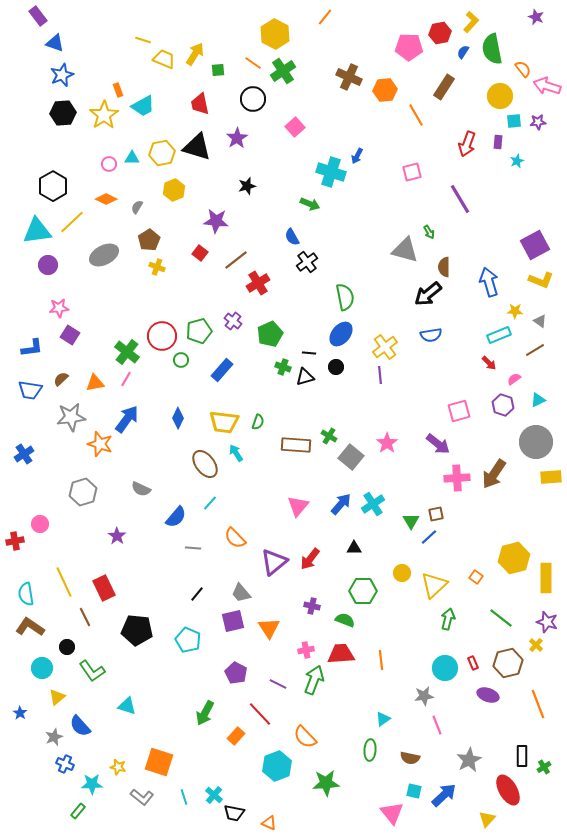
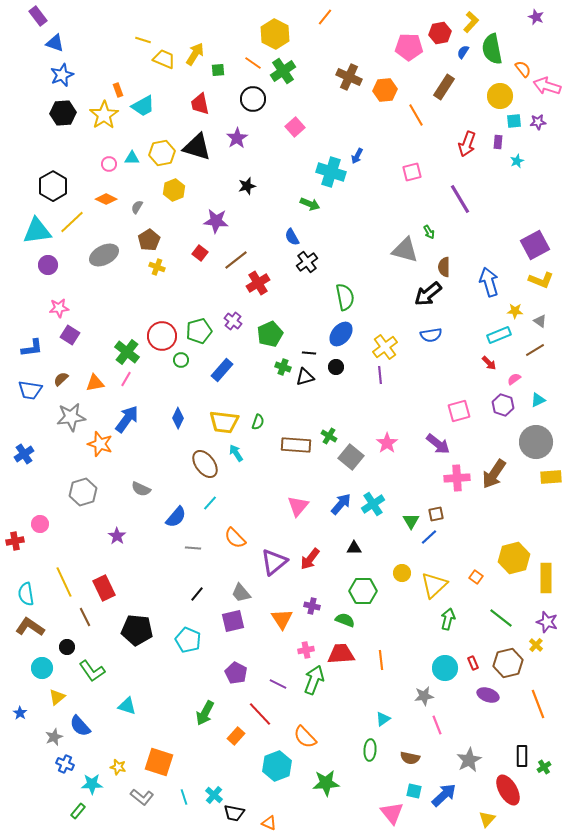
orange triangle at (269, 628): moved 13 px right, 9 px up
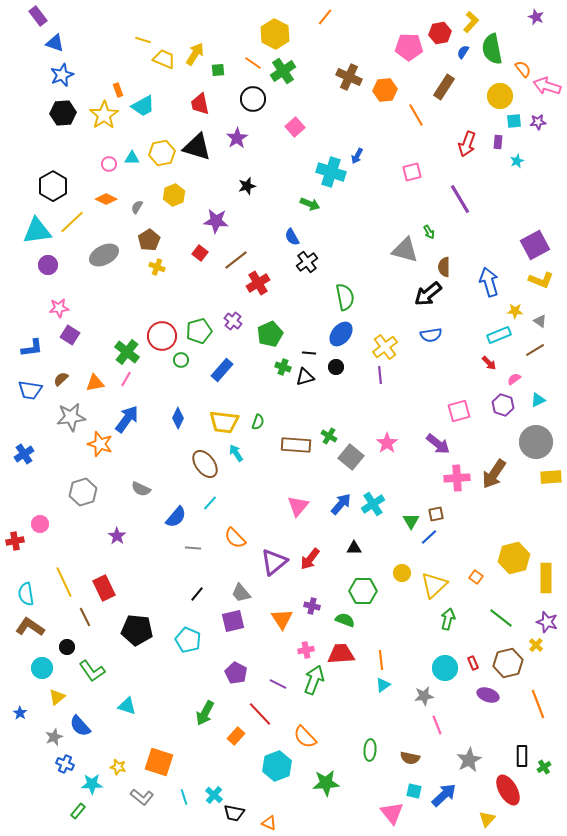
yellow hexagon at (174, 190): moved 5 px down
cyan triangle at (383, 719): moved 34 px up
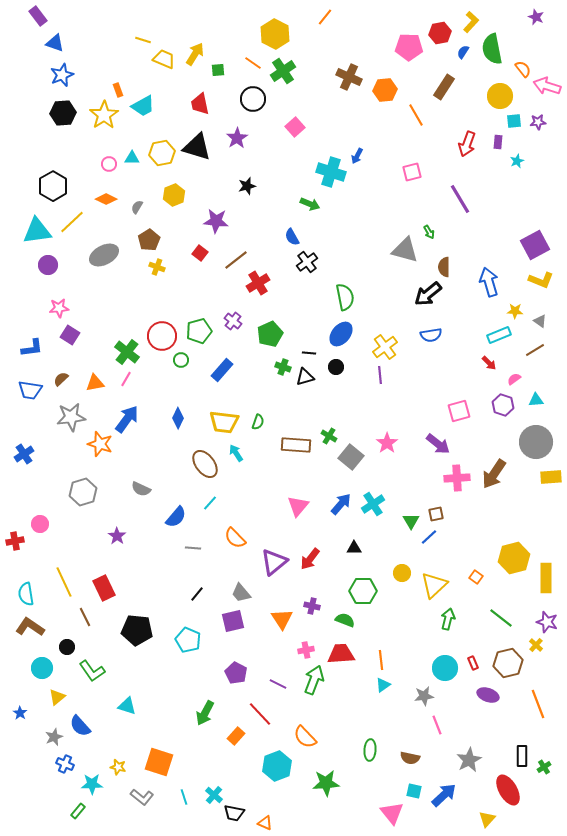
cyan triangle at (538, 400): moved 2 px left; rotated 21 degrees clockwise
orange triangle at (269, 823): moved 4 px left
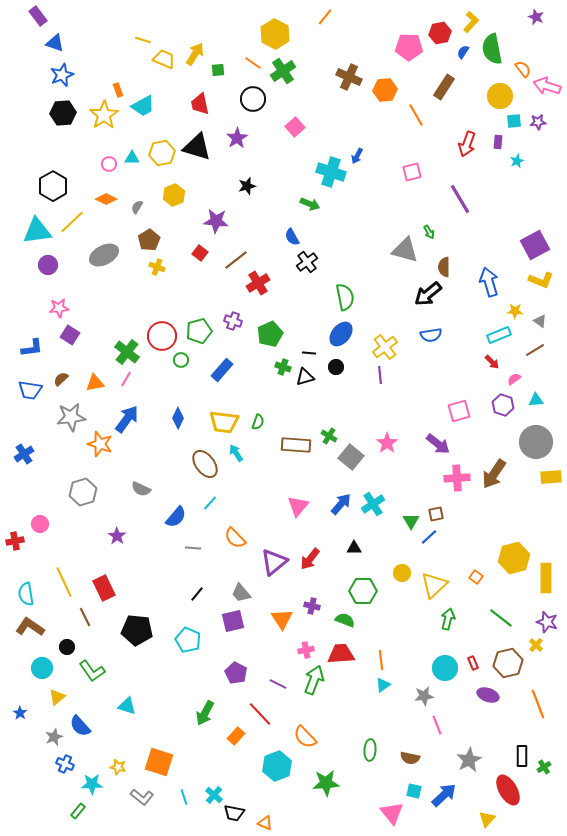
purple cross at (233, 321): rotated 18 degrees counterclockwise
red arrow at (489, 363): moved 3 px right, 1 px up
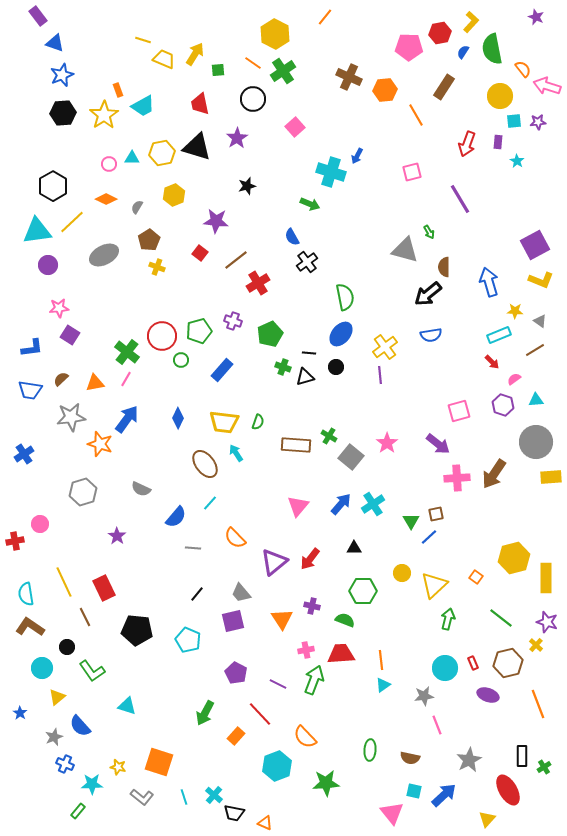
cyan star at (517, 161): rotated 16 degrees counterclockwise
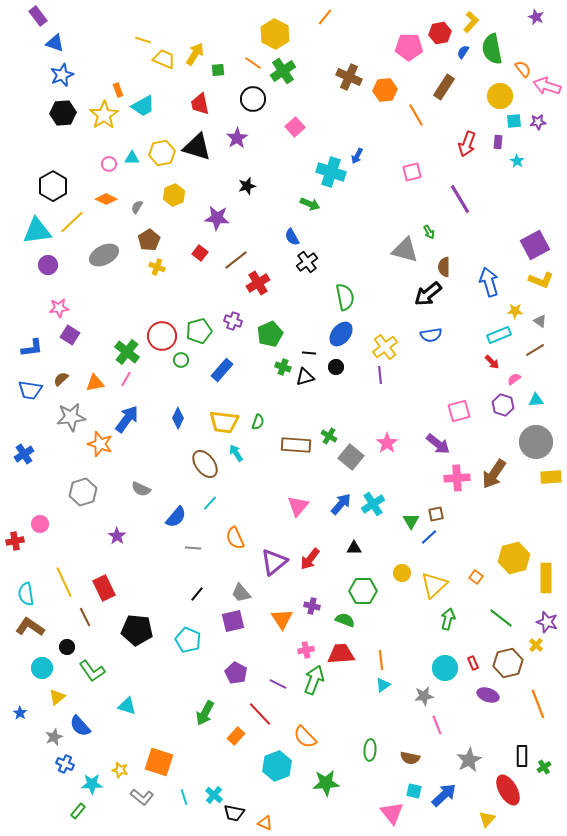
purple star at (216, 221): moved 1 px right, 3 px up
orange semicircle at (235, 538): rotated 20 degrees clockwise
yellow star at (118, 767): moved 2 px right, 3 px down
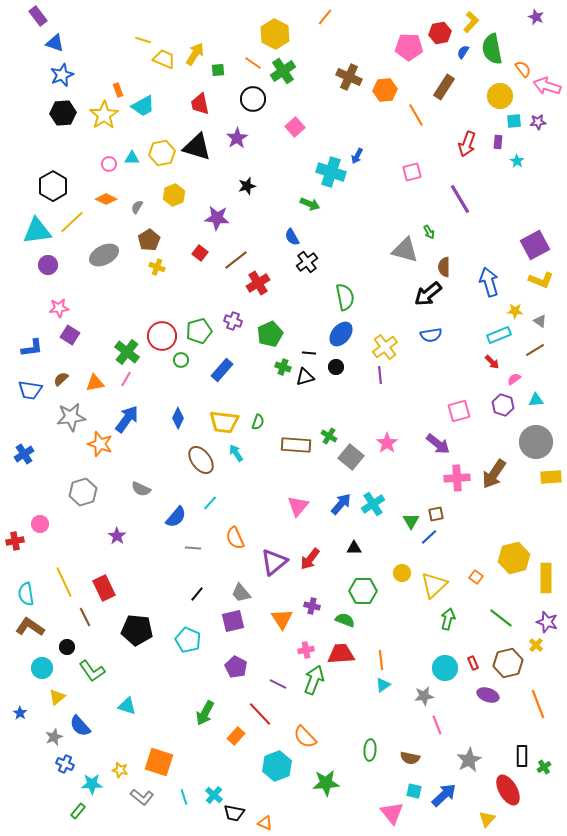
brown ellipse at (205, 464): moved 4 px left, 4 px up
purple pentagon at (236, 673): moved 6 px up
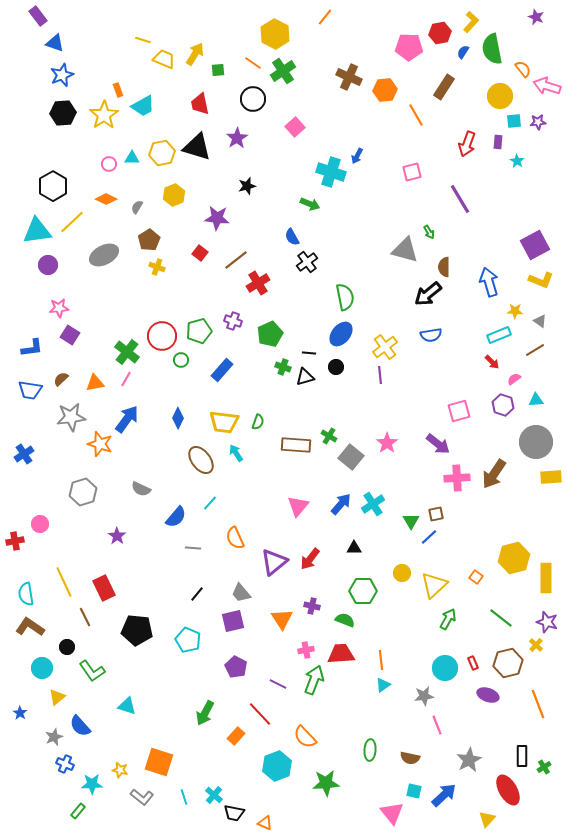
green arrow at (448, 619): rotated 15 degrees clockwise
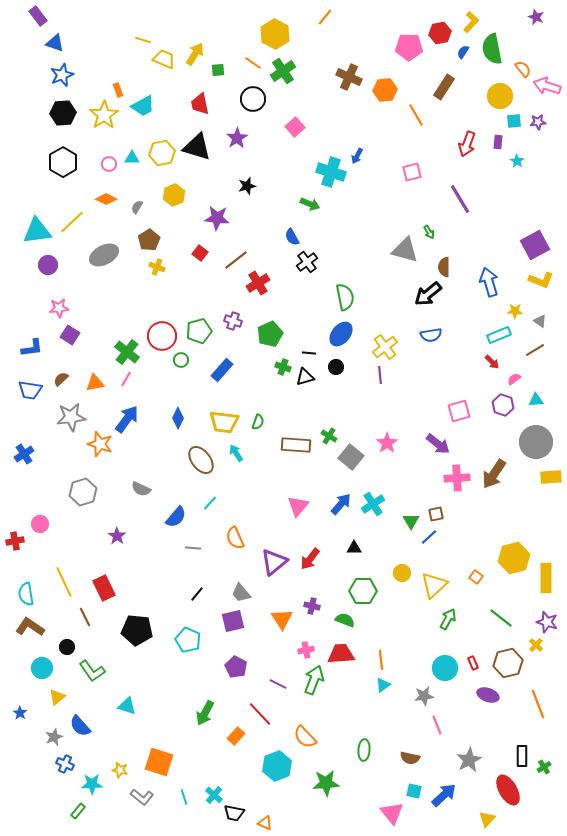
black hexagon at (53, 186): moved 10 px right, 24 px up
green ellipse at (370, 750): moved 6 px left
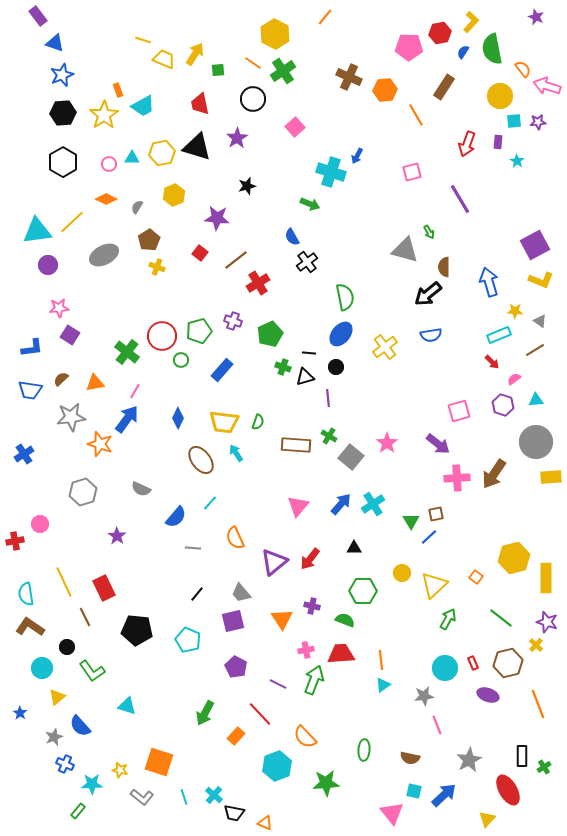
purple line at (380, 375): moved 52 px left, 23 px down
pink line at (126, 379): moved 9 px right, 12 px down
